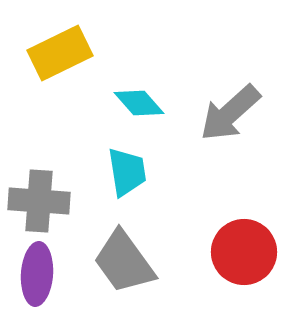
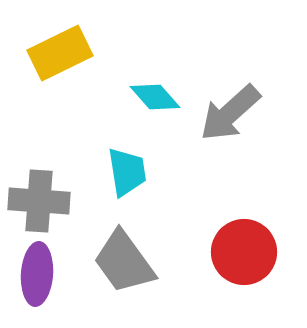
cyan diamond: moved 16 px right, 6 px up
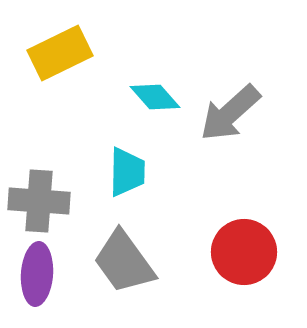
cyan trapezoid: rotated 10 degrees clockwise
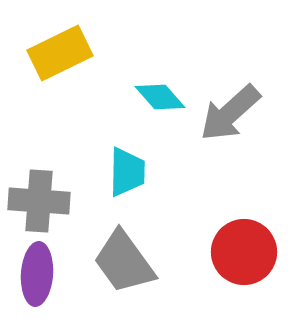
cyan diamond: moved 5 px right
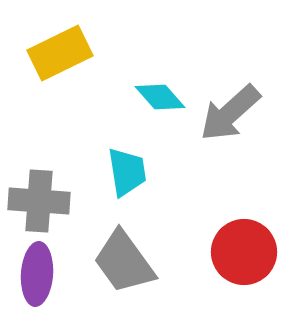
cyan trapezoid: rotated 10 degrees counterclockwise
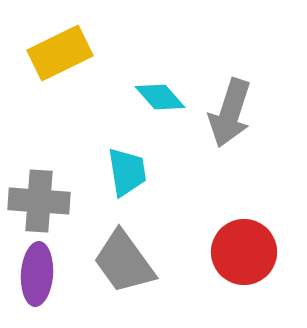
gray arrow: rotated 30 degrees counterclockwise
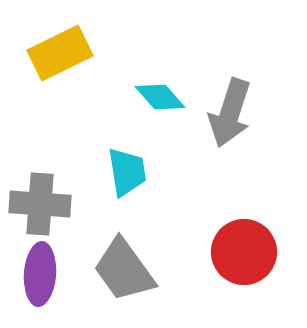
gray cross: moved 1 px right, 3 px down
gray trapezoid: moved 8 px down
purple ellipse: moved 3 px right
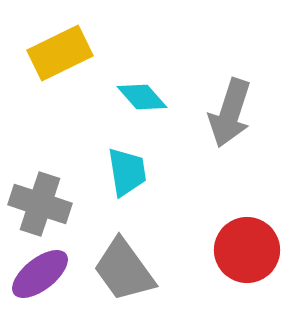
cyan diamond: moved 18 px left
gray cross: rotated 14 degrees clockwise
red circle: moved 3 px right, 2 px up
purple ellipse: rotated 48 degrees clockwise
